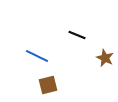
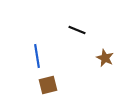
black line: moved 5 px up
blue line: rotated 55 degrees clockwise
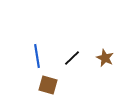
black line: moved 5 px left, 28 px down; rotated 66 degrees counterclockwise
brown square: rotated 30 degrees clockwise
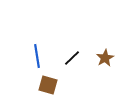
brown star: rotated 18 degrees clockwise
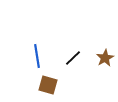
black line: moved 1 px right
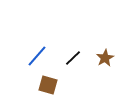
blue line: rotated 50 degrees clockwise
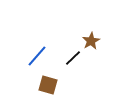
brown star: moved 14 px left, 17 px up
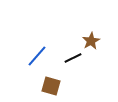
black line: rotated 18 degrees clockwise
brown square: moved 3 px right, 1 px down
